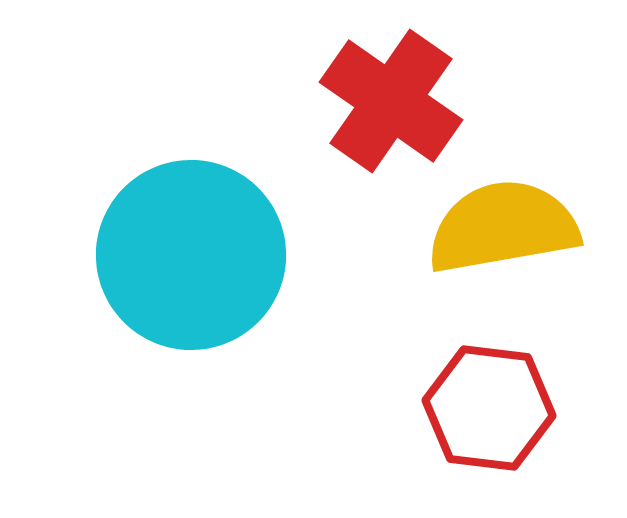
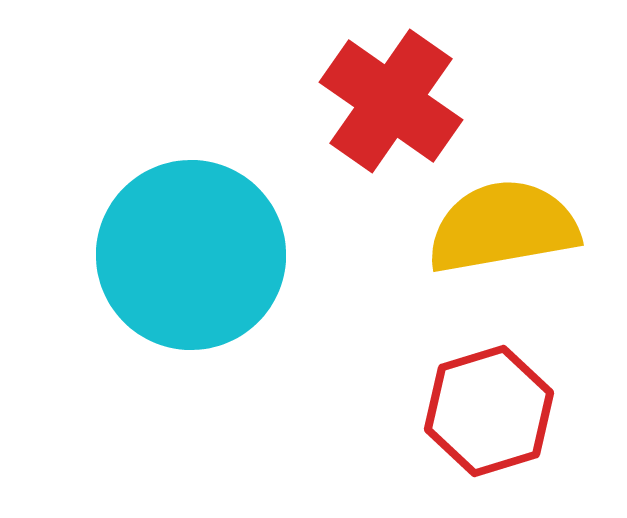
red hexagon: moved 3 px down; rotated 24 degrees counterclockwise
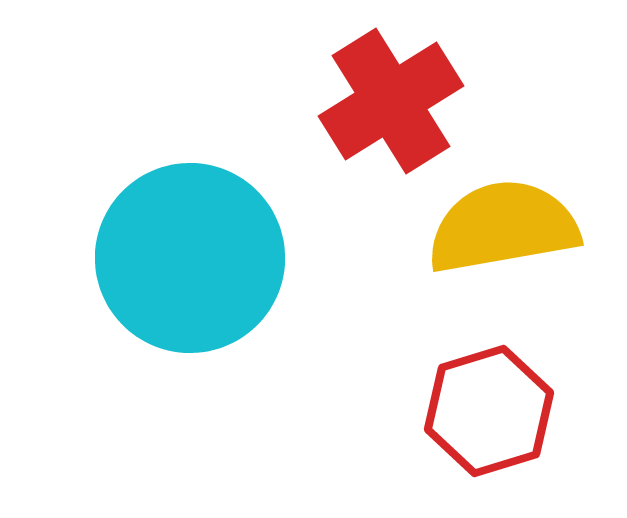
red cross: rotated 23 degrees clockwise
cyan circle: moved 1 px left, 3 px down
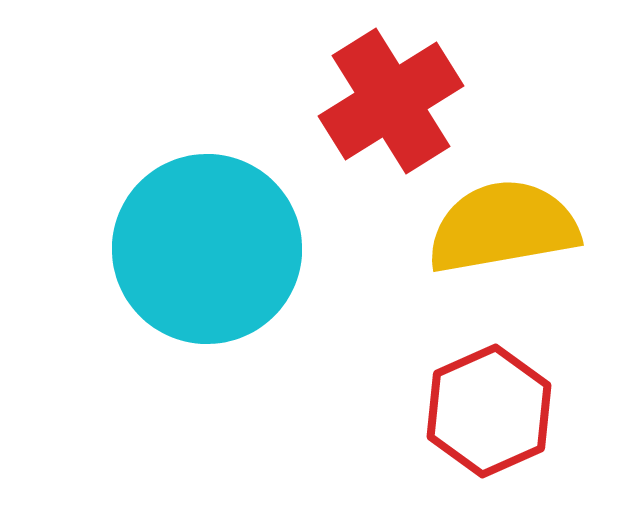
cyan circle: moved 17 px right, 9 px up
red hexagon: rotated 7 degrees counterclockwise
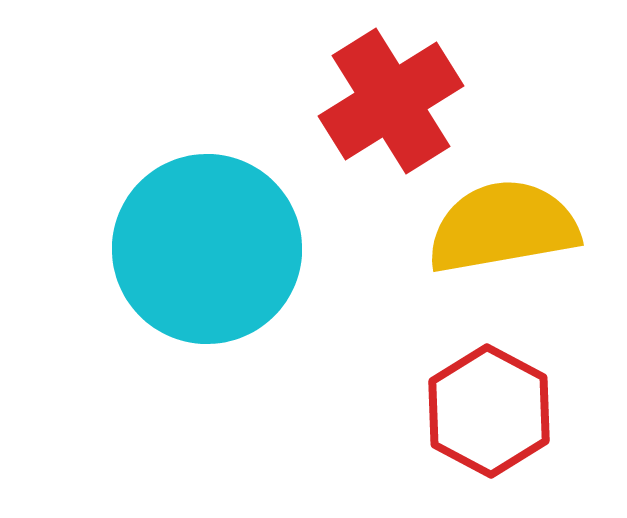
red hexagon: rotated 8 degrees counterclockwise
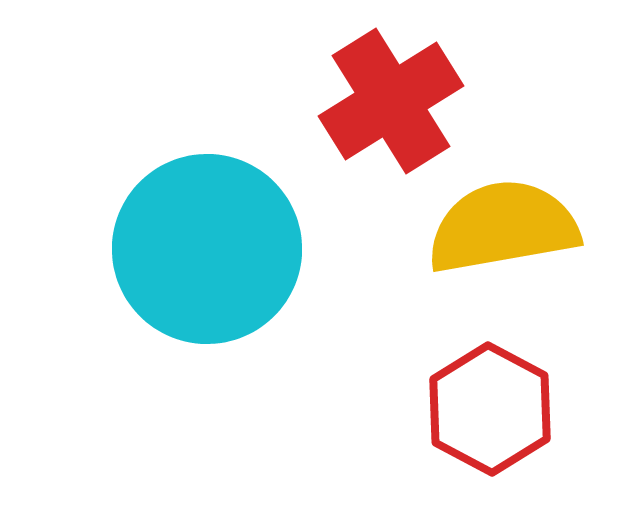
red hexagon: moved 1 px right, 2 px up
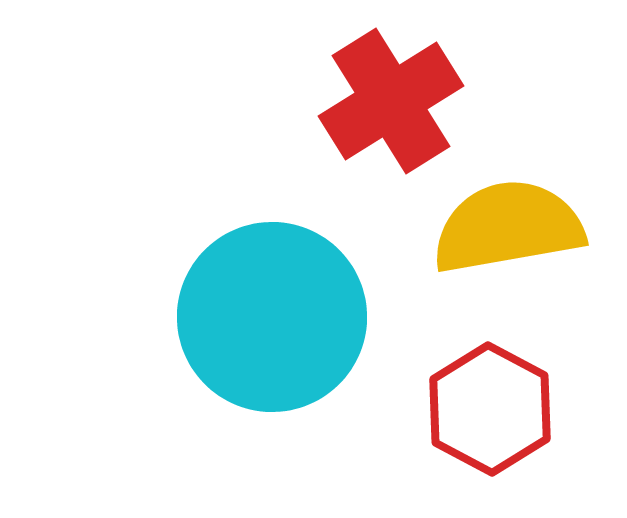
yellow semicircle: moved 5 px right
cyan circle: moved 65 px right, 68 px down
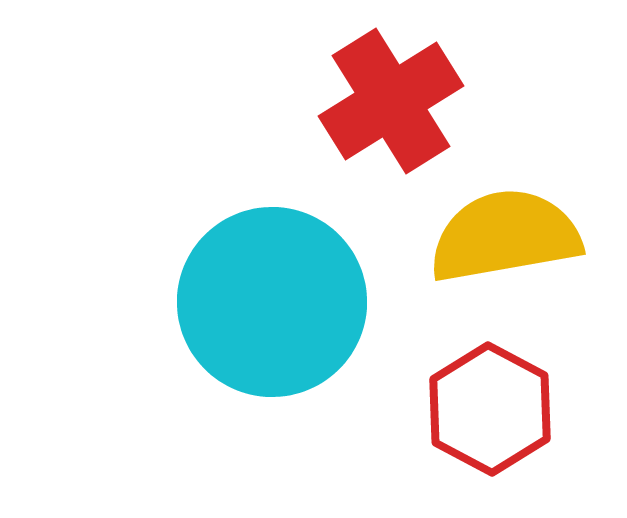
yellow semicircle: moved 3 px left, 9 px down
cyan circle: moved 15 px up
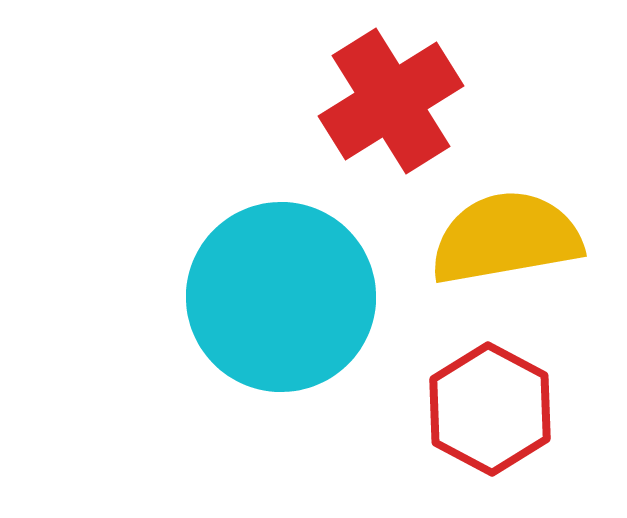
yellow semicircle: moved 1 px right, 2 px down
cyan circle: moved 9 px right, 5 px up
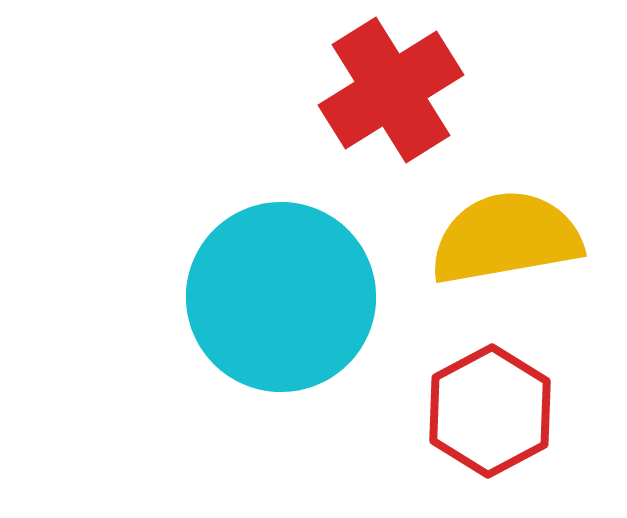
red cross: moved 11 px up
red hexagon: moved 2 px down; rotated 4 degrees clockwise
